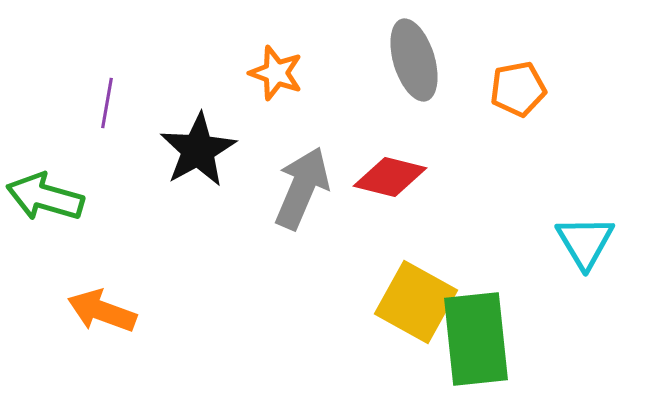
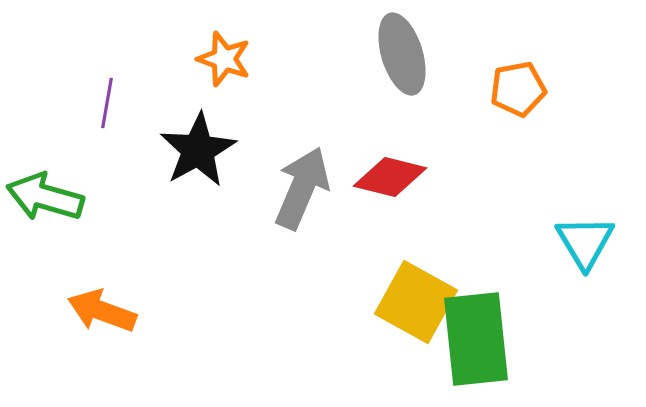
gray ellipse: moved 12 px left, 6 px up
orange star: moved 52 px left, 14 px up
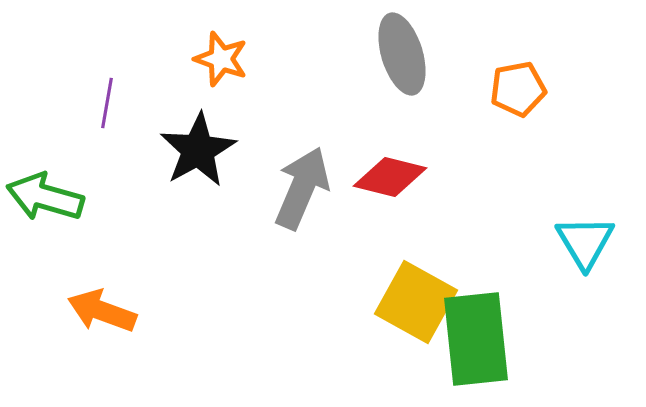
orange star: moved 3 px left
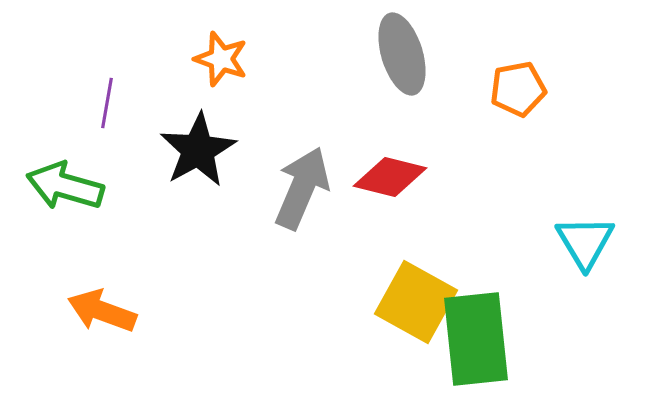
green arrow: moved 20 px right, 11 px up
